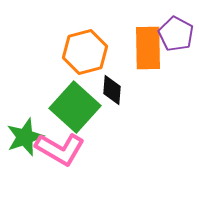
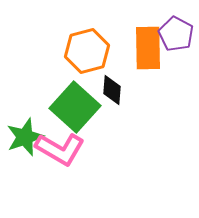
orange hexagon: moved 2 px right, 1 px up
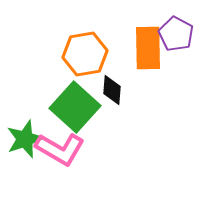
orange hexagon: moved 2 px left, 3 px down; rotated 6 degrees clockwise
green star: moved 2 px down
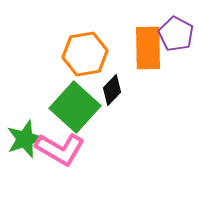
black diamond: rotated 40 degrees clockwise
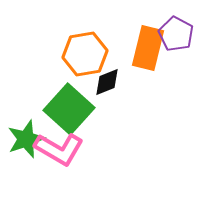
orange rectangle: rotated 15 degrees clockwise
black diamond: moved 5 px left, 8 px up; rotated 24 degrees clockwise
green square: moved 6 px left, 2 px down
green star: moved 1 px right
pink L-shape: moved 1 px left
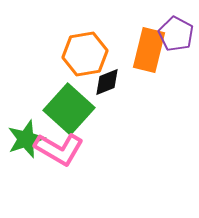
orange rectangle: moved 1 px right, 2 px down
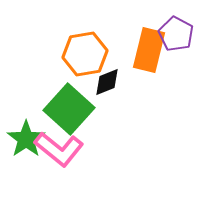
green star: rotated 15 degrees counterclockwise
pink L-shape: rotated 9 degrees clockwise
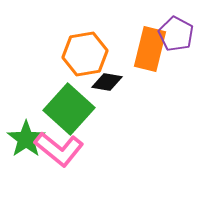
orange rectangle: moved 1 px right, 1 px up
black diamond: rotated 32 degrees clockwise
